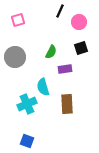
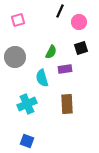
cyan semicircle: moved 1 px left, 9 px up
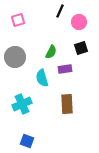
cyan cross: moved 5 px left
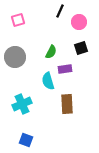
cyan semicircle: moved 6 px right, 3 px down
blue square: moved 1 px left, 1 px up
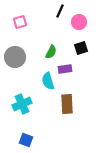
pink square: moved 2 px right, 2 px down
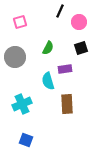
green semicircle: moved 3 px left, 4 px up
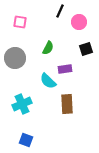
pink square: rotated 24 degrees clockwise
black square: moved 5 px right, 1 px down
gray circle: moved 1 px down
cyan semicircle: rotated 30 degrees counterclockwise
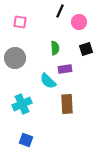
green semicircle: moved 7 px right; rotated 32 degrees counterclockwise
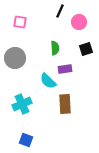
brown rectangle: moved 2 px left
